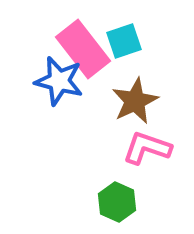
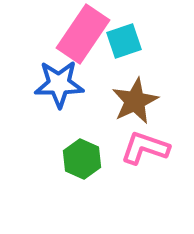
pink rectangle: moved 15 px up; rotated 72 degrees clockwise
blue star: moved 3 px down; rotated 15 degrees counterclockwise
pink L-shape: moved 2 px left
green hexagon: moved 35 px left, 43 px up
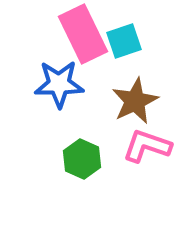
pink rectangle: rotated 60 degrees counterclockwise
pink L-shape: moved 2 px right, 2 px up
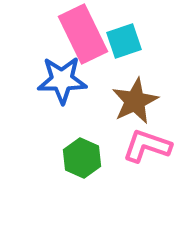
blue star: moved 3 px right, 4 px up
green hexagon: moved 1 px up
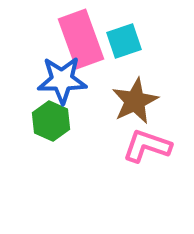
pink rectangle: moved 2 px left, 5 px down; rotated 6 degrees clockwise
green hexagon: moved 31 px left, 37 px up
